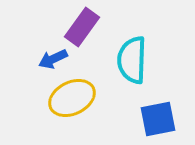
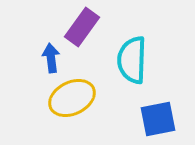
blue arrow: moved 2 px left, 1 px up; rotated 108 degrees clockwise
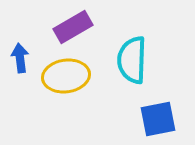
purple rectangle: moved 9 px left; rotated 24 degrees clockwise
blue arrow: moved 31 px left
yellow ellipse: moved 6 px left, 22 px up; rotated 18 degrees clockwise
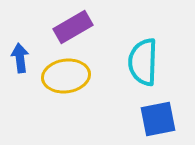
cyan semicircle: moved 11 px right, 2 px down
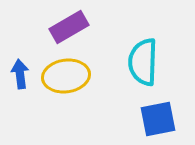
purple rectangle: moved 4 px left
blue arrow: moved 16 px down
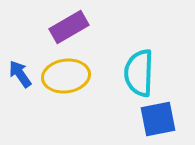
cyan semicircle: moved 4 px left, 11 px down
blue arrow: rotated 28 degrees counterclockwise
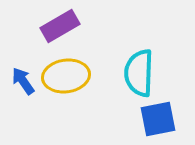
purple rectangle: moved 9 px left, 1 px up
blue arrow: moved 3 px right, 7 px down
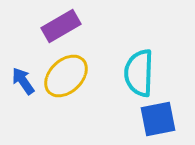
purple rectangle: moved 1 px right
yellow ellipse: rotated 36 degrees counterclockwise
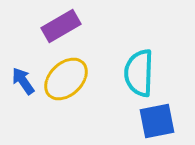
yellow ellipse: moved 3 px down
blue square: moved 1 px left, 2 px down
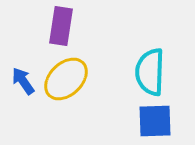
purple rectangle: rotated 51 degrees counterclockwise
cyan semicircle: moved 11 px right, 1 px up
blue square: moved 2 px left; rotated 9 degrees clockwise
